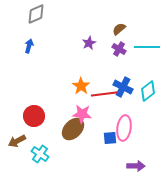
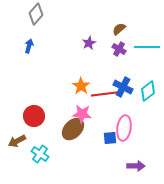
gray diamond: rotated 25 degrees counterclockwise
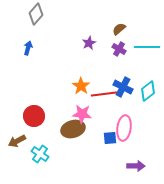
blue arrow: moved 1 px left, 2 px down
brown ellipse: rotated 30 degrees clockwise
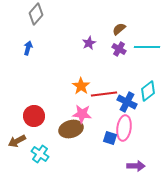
blue cross: moved 4 px right, 15 px down
brown ellipse: moved 2 px left
blue square: rotated 24 degrees clockwise
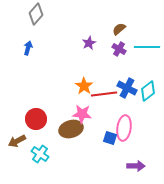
orange star: moved 3 px right
blue cross: moved 14 px up
red circle: moved 2 px right, 3 px down
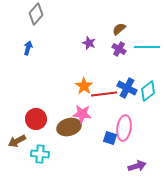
purple star: rotated 24 degrees counterclockwise
brown ellipse: moved 2 px left, 2 px up
cyan cross: rotated 30 degrees counterclockwise
purple arrow: moved 1 px right; rotated 18 degrees counterclockwise
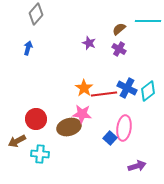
cyan line: moved 1 px right, 26 px up
orange star: moved 2 px down
blue square: rotated 24 degrees clockwise
